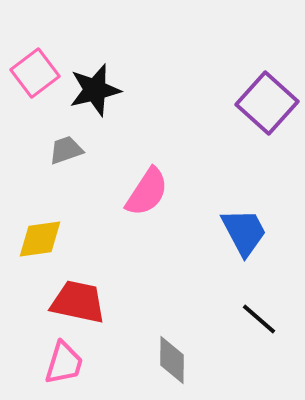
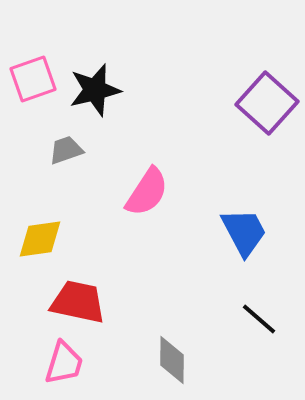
pink square: moved 2 px left, 6 px down; rotated 18 degrees clockwise
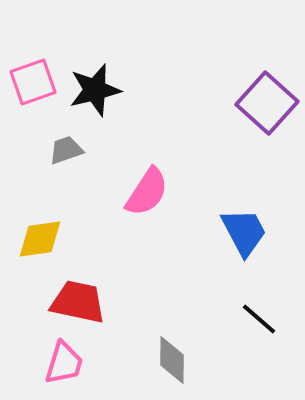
pink square: moved 3 px down
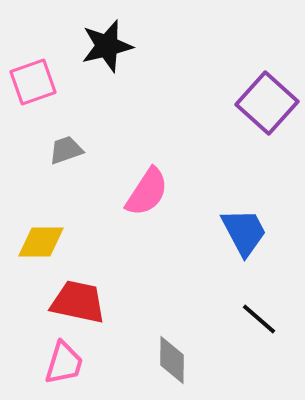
black star: moved 12 px right, 44 px up
yellow diamond: moved 1 px right, 3 px down; rotated 9 degrees clockwise
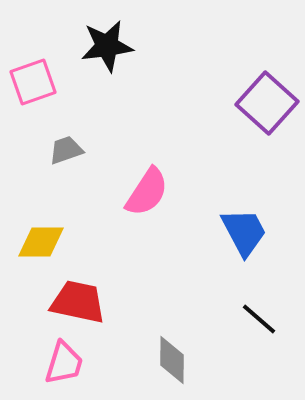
black star: rotated 6 degrees clockwise
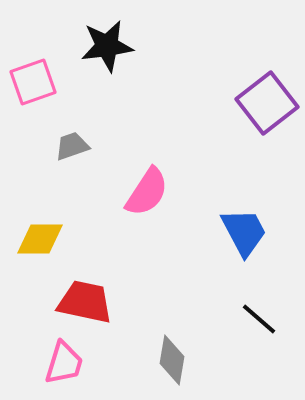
purple square: rotated 10 degrees clockwise
gray trapezoid: moved 6 px right, 4 px up
yellow diamond: moved 1 px left, 3 px up
red trapezoid: moved 7 px right
gray diamond: rotated 9 degrees clockwise
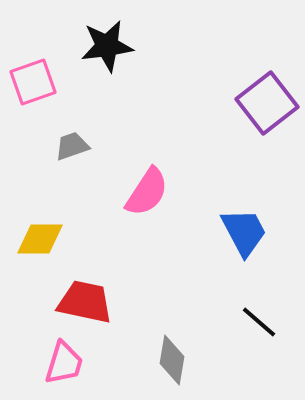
black line: moved 3 px down
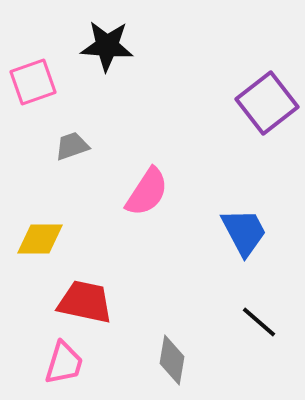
black star: rotated 12 degrees clockwise
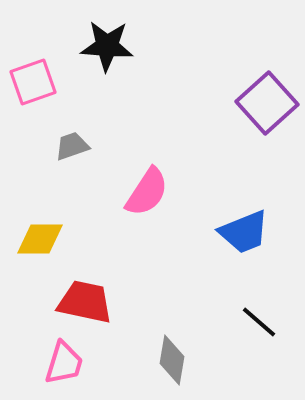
purple square: rotated 4 degrees counterclockwise
blue trapezoid: rotated 96 degrees clockwise
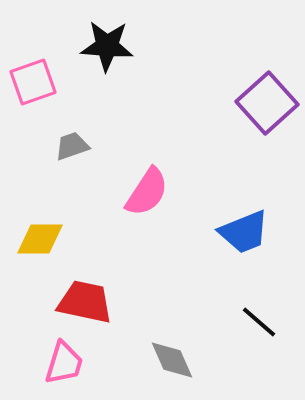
gray diamond: rotated 33 degrees counterclockwise
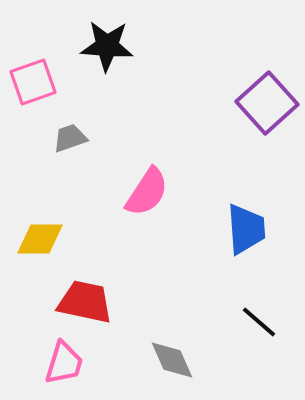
gray trapezoid: moved 2 px left, 8 px up
blue trapezoid: moved 2 px right, 3 px up; rotated 72 degrees counterclockwise
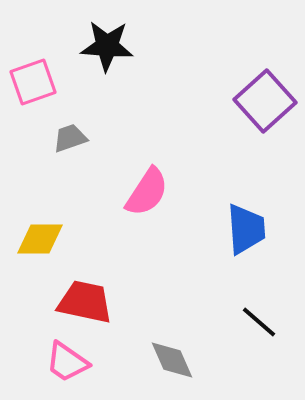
purple square: moved 2 px left, 2 px up
pink trapezoid: moved 3 px right, 1 px up; rotated 108 degrees clockwise
